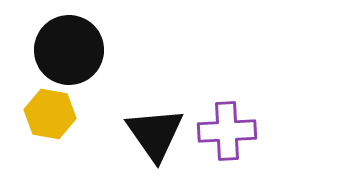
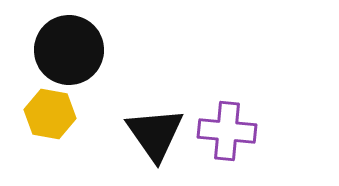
purple cross: rotated 8 degrees clockwise
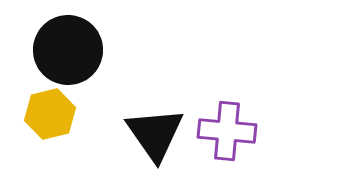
black circle: moved 1 px left
yellow hexagon: rotated 24 degrees counterclockwise
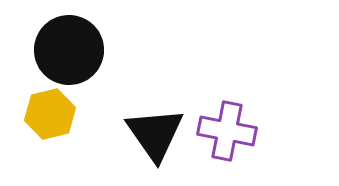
black circle: moved 1 px right
purple cross: rotated 6 degrees clockwise
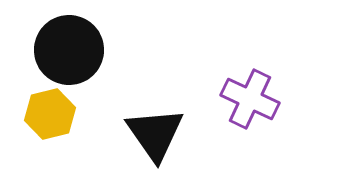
purple cross: moved 23 px right, 32 px up; rotated 14 degrees clockwise
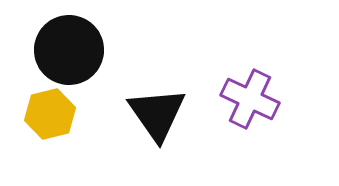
black triangle: moved 2 px right, 20 px up
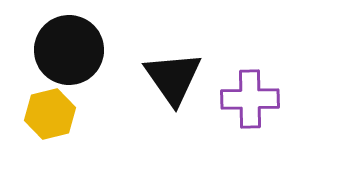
purple cross: rotated 26 degrees counterclockwise
black triangle: moved 16 px right, 36 px up
